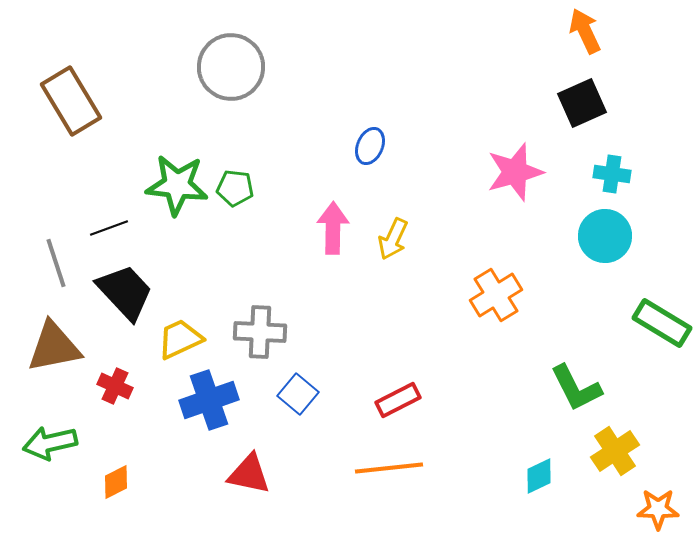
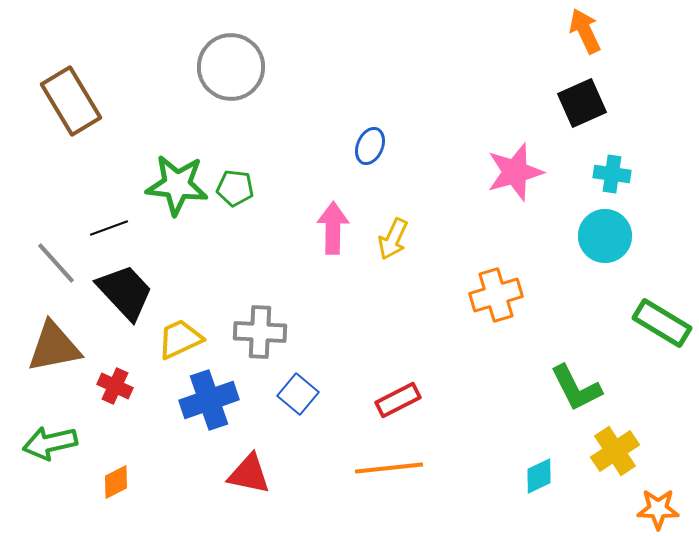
gray line: rotated 24 degrees counterclockwise
orange cross: rotated 15 degrees clockwise
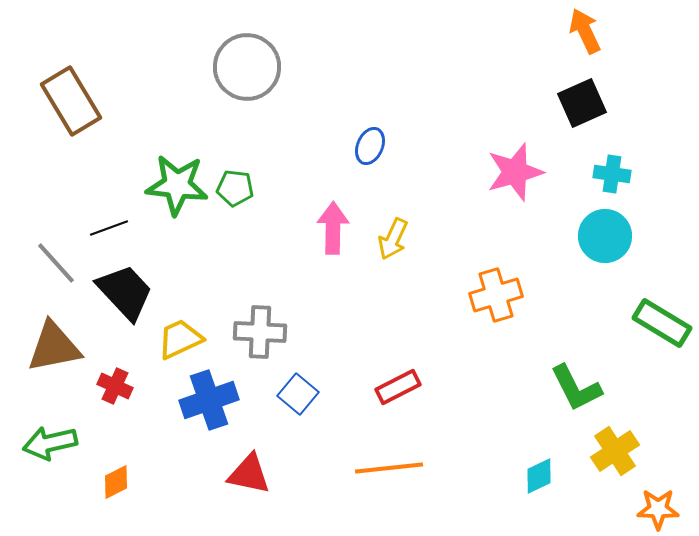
gray circle: moved 16 px right
red rectangle: moved 13 px up
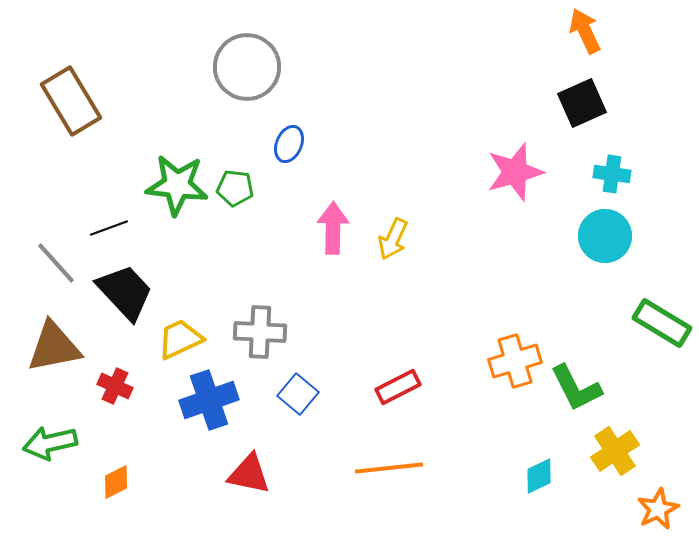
blue ellipse: moved 81 px left, 2 px up
orange cross: moved 19 px right, 66 px down
orange star: rotated 27 degrees counterclockwise
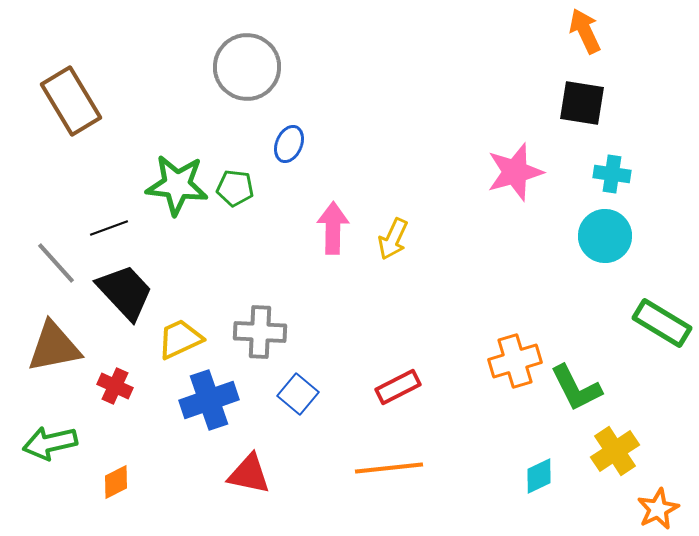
black square: rotated 33 degrees clockwise
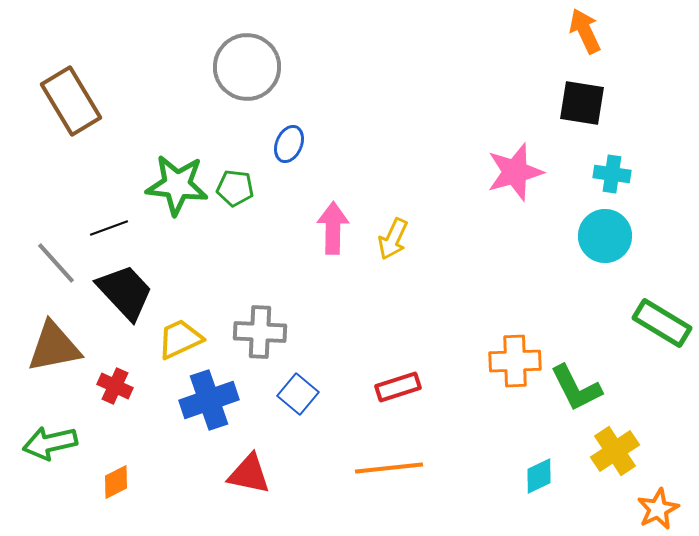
orange cross: rotated 15 degrees clockwise
red rectangle: rotated 9 degrees clockwise
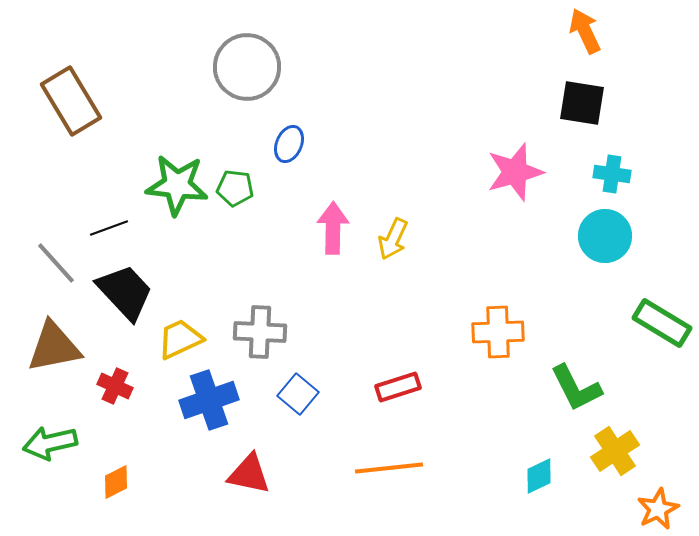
orange cross: moved 17 px left, 29 px up
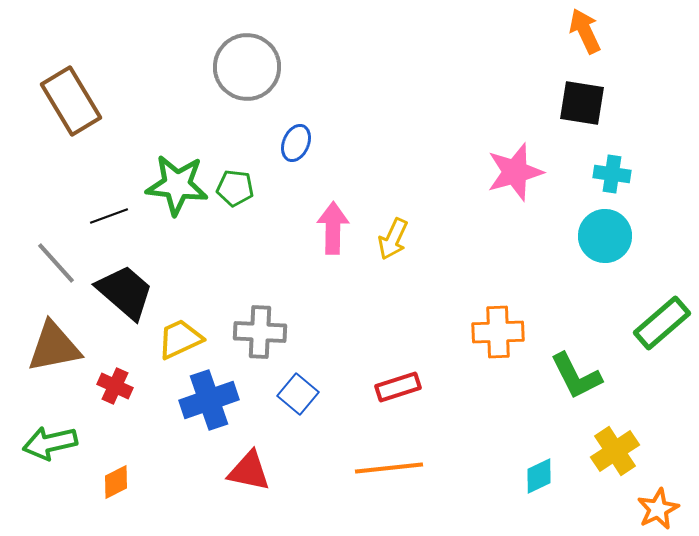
blue ellipse: moved 7 px right, 1 px up
black line: moved 12 px up
black trapezoid: rotated 6 degrees counterclockwise
green rectangle: rotated 72 degrees counterclockwise
green L-shape: moved 12 px up
red triangle: moved 3 px up
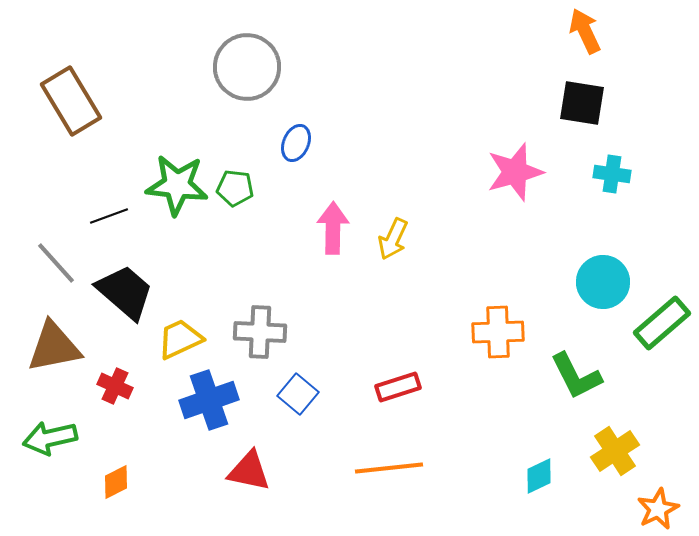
cyan circle: moved 2 px left, 46 px down
green arrow: moved 5 px up
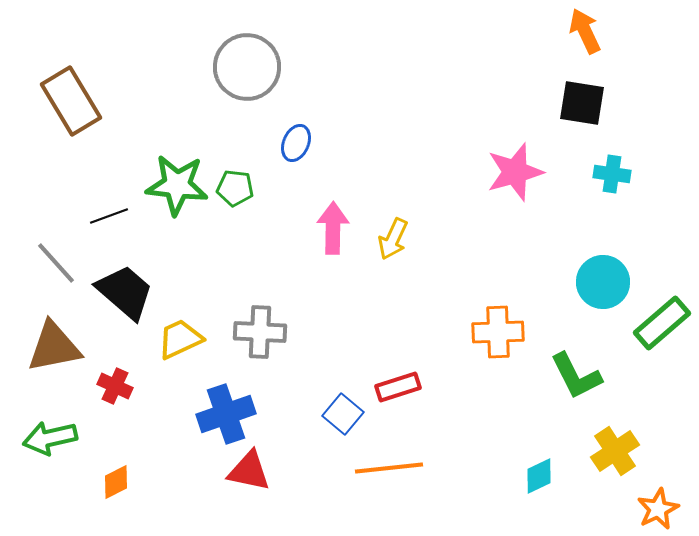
blue square: moved 45 px right, 20 px down
blue cross: moved 17 px right, 14 px down
